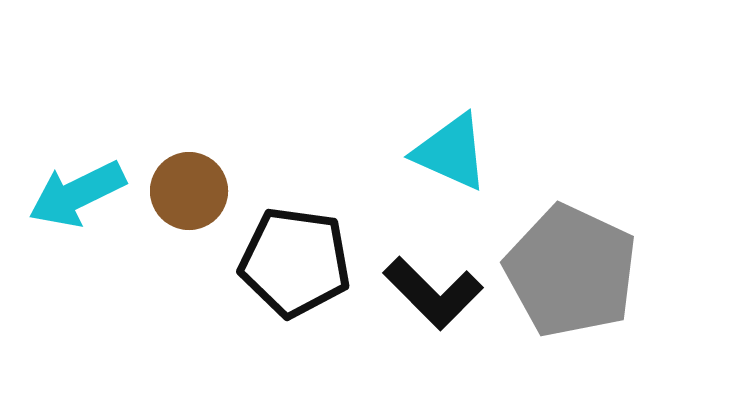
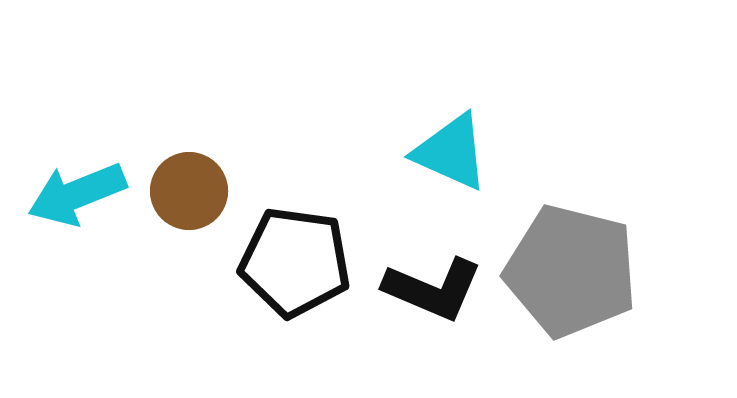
cyan arrow: rotated 4 degrees clockwise
gray pentagon: rotated 11 degrees counterclockwise
black L-shape: moved 4 px up; rotated 22 degrees counterclockwise
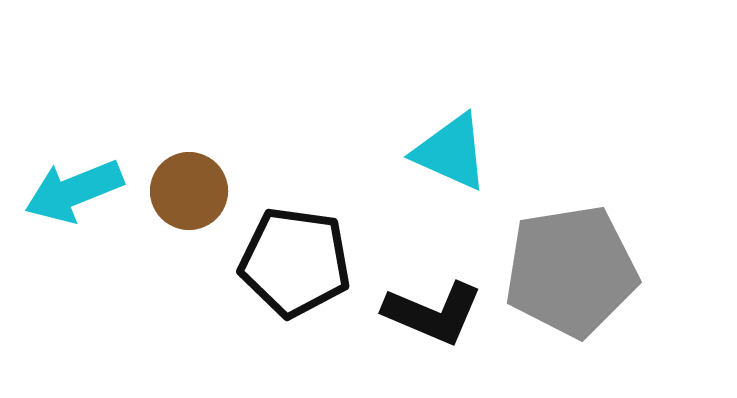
cyan arrow: moved 3 px left, 3 px up
gray pentagon: rotated 23 degrees counterclockwise
black L-shape: moved 24 px down
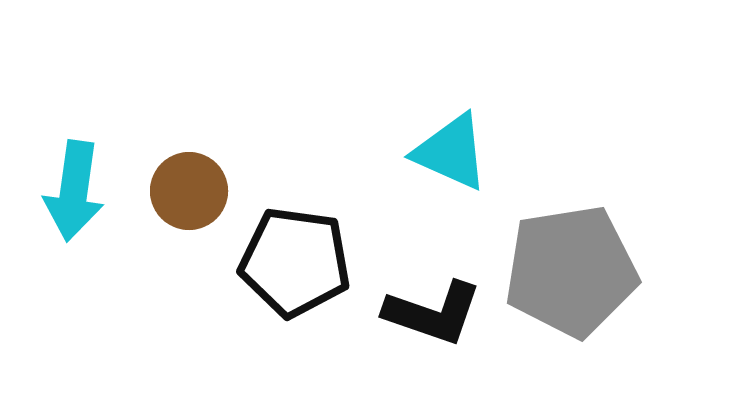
cyan arrow: rotated 60 degrees counterclockwise
black L-shape: rotated 4 degrees counterclockwise
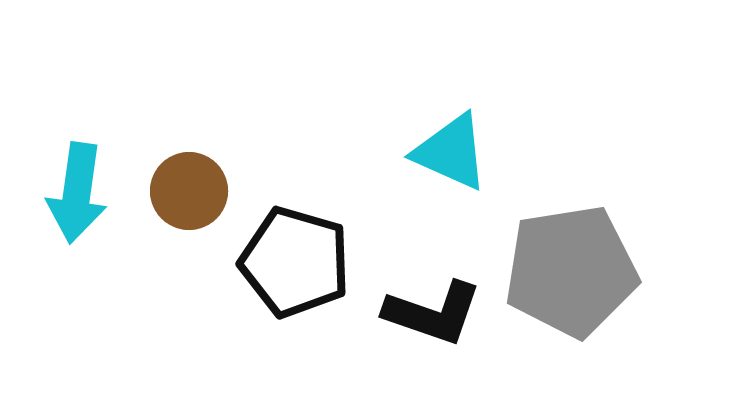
cyan arrow: moved 3 px right, 2 px down
black pentagon: rotated 8 degrees clockwise
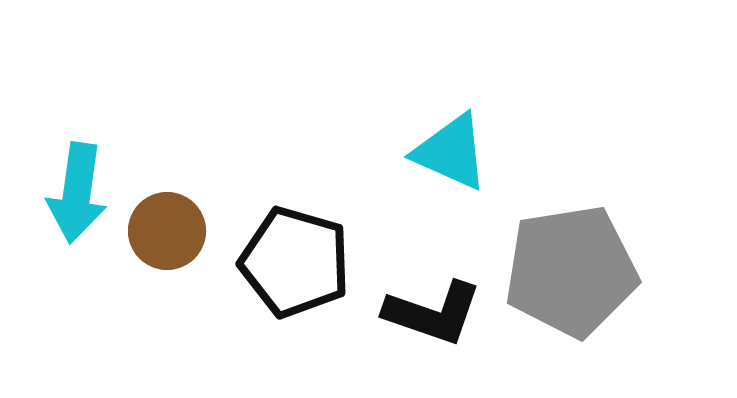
brown circle: moved 22 px left, 40 px down
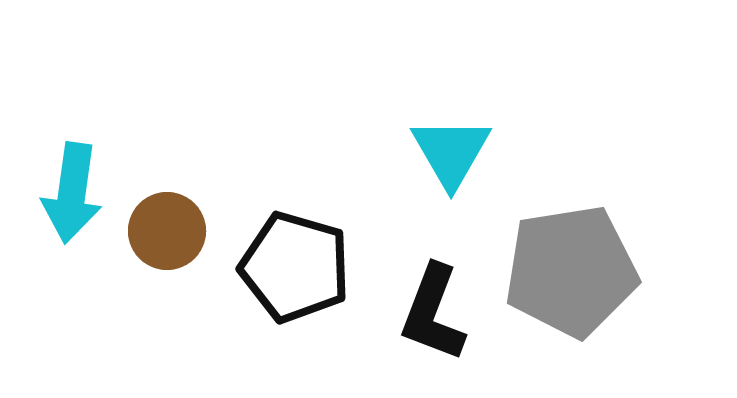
cyan triangle: rotated 36 degrees clockwise
cyan arrow: moved 5 px left
black pentagon: moved 5 px down
black L-shape: rotated 92 degrees clockwise
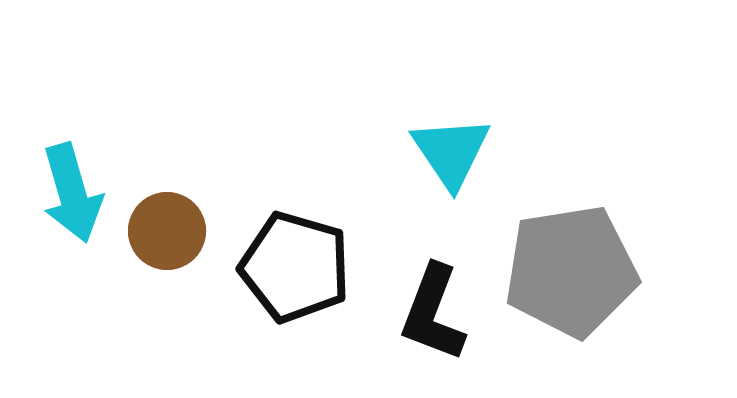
cyan triangle: rotated 4 degrees counterclockwise
cyan arrow: rotated 24 degrees counterclockwise
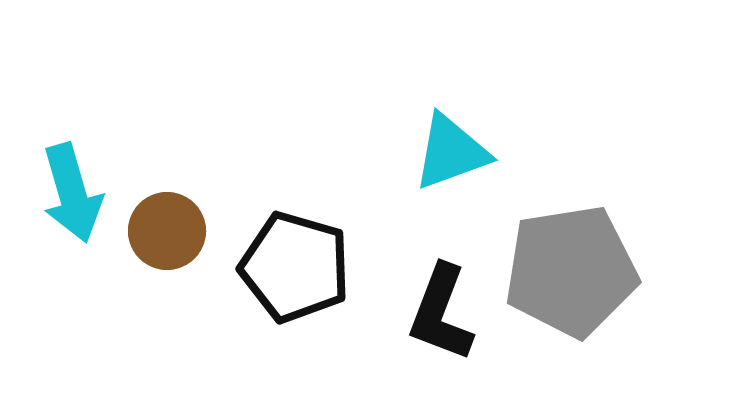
cyan triangle: rotated 44 degrees clockwise
black L-shape: moved 8 px right
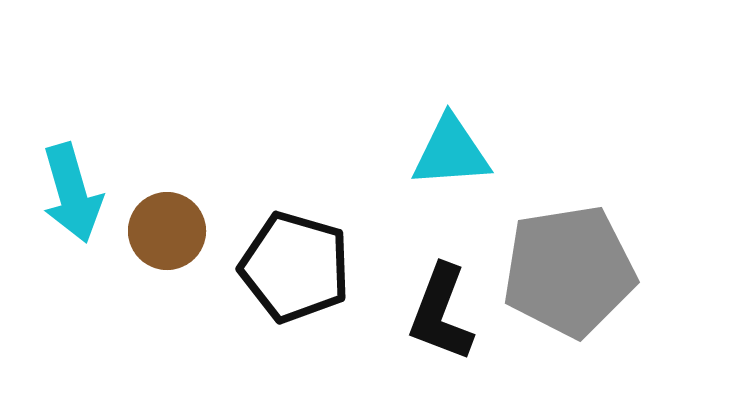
cyan triangle: rotated 16 degrees clockwise
gray pentagon: moved 2 px left
